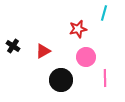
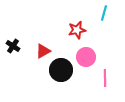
red star: moved 1 px left, 1 px down
black circle: moved 10 px up
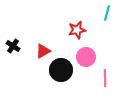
cyan line: moved 3 px right
